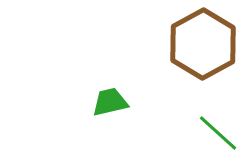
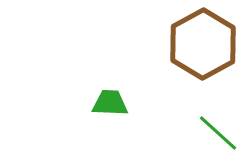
green trapezoid: moved 1 px down; rotated 15 degrees clockwise
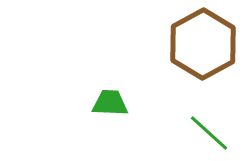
green line: moved 9 px left
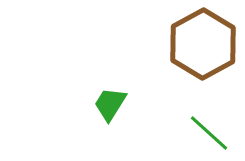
green trapezoid: moved 1 px down; rotated 60 degrees counterclockwise
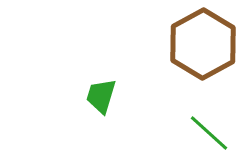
green trapezoid: moved 9 px left, 8 px up; rotated 15 degrees counterclockwise
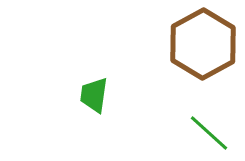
green trapezoid: moved 7 px left, 1 px up; rotated 9 degrees counterclockwise
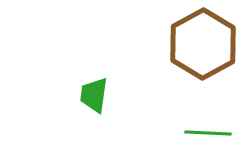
green line: moved 1 px left; rotated 39 degrees counterclockwise
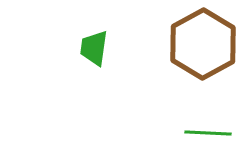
green trapezoid: moved 47 px up
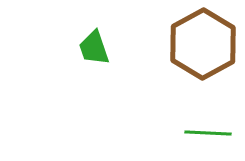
green trapezoid: rotated 27 degrees counterclockwise
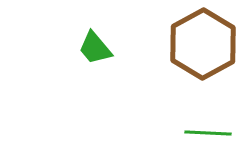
green trapezoid: moved 1 px right; rotated 21 degrees counterclockwise
